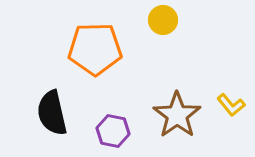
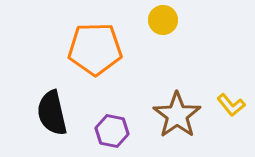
purple hexagon: moved 1 px left
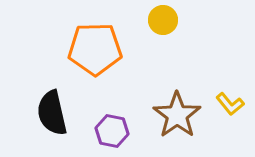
yellow L-shape: moved 1 px left, 1 px up
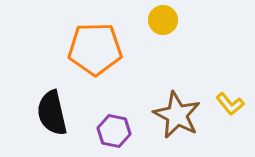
brown star: rotated 9 degrees counterclockwise
purple hexagon: moved 2 px right
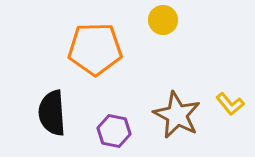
black semicircle: rotated 9 degrees clockwise
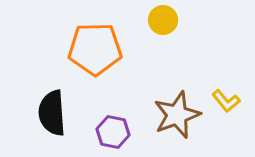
yellow L-shape: moved 4 px left, 3 px up
brown star: rotated 24 degrees clockwise
purple hexagon: moved 1 px left, 1 px down
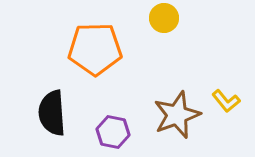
yellow circle: moved 1 px right, 2 px up
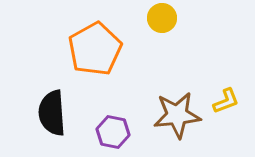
yellow circle: moved 2 px left
orange pentagon: rotated 28 degrees counterclockwise
yellow L-shape: rotated 72 degrees counterclockwise
brown star: rotated 15 degrees clockwise
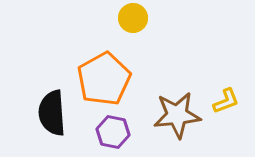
yellow circle: moved 29 px left
orange pentagon: moved 9 px right, 30 px down
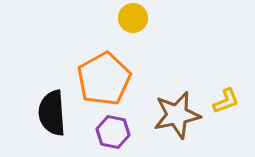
brown star: rotated 6 degrees counterclockwise
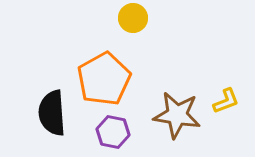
brown star: rotated 21 degrees clockwise
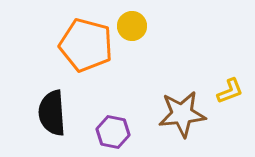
yellow circle: moved 1 px left, 8 px down
orange pentagon: moved 18 px left, 34 px up; rotated 28 degrees counterclockwise
yellow L-shape: moved 4 px right, 10 px up
brown star: moved 5 px right, 1 px up; rotated 15 degrees counterclockwise
